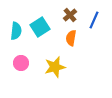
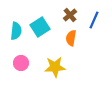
yellow star: rotated 10 degrees clockwise
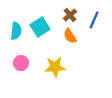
orange semicircle: moved 1 px left, 2 px up; rotated 42 degrees counterclockwise
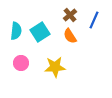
cyan square: moved 5 px down
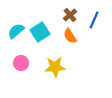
cyan semicircle: rotated 138 degrees counterclockwise
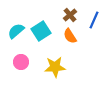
cyan square: moved 1 px right, 1 px up
pink circle: moved 1 px up
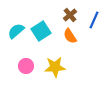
pink circle: moved 5 px right, 4 px down
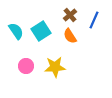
cyan semicircle: rotated 96 degrees clockwise
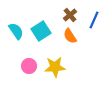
pink circle: moved 3 px right
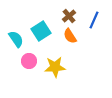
brown cross: moved 1 px left, 1 px down
cyan semicircle: moved 8 px down
pink circle: moved 5 px up
